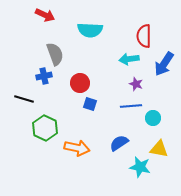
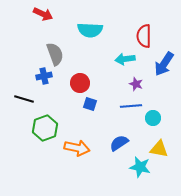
red arrow: moved 2 px left, 1 px up
cyan arrow: moved 4 px left
green hexagon: rotated 15 degrees clockwise
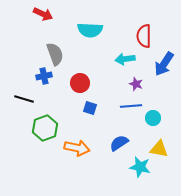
blue square: moved 4 px down
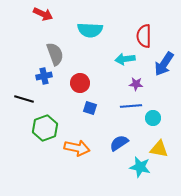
purple star: rotated 16 degrees counterclockwise
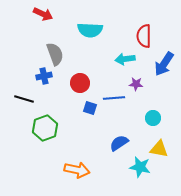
blue line: moved 17 px left, 8 px up
orange arrow: moved 22 px down
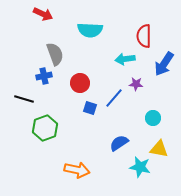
blue line: rotated 45 degrees counterclockwise
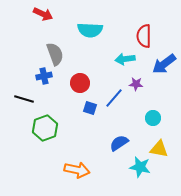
blue arrow: rotated 20 degrees clockwise
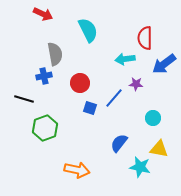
cyan semicircle: moved 2 px left; rotated 120 degrees counterclockwise
red semicircle: moved 1 px right, 2 px down
gray semicircle: rotated 10 degrees clockwise
blue semicircle: rotated 18 degrees counterclockwise
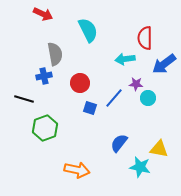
cyan circle: moved 5 px left, 20 px up
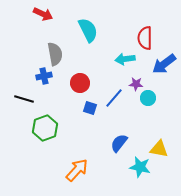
orange arrow: rotated 60 degrees counterclockwise
